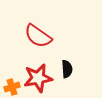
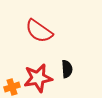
red semicircle: moved 1 px right, 5 px up
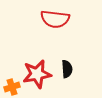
red semicircle: moved 16 px right, 12 px up; rotated 28 degrees counterclockwise
red star: moved 1 px left, 4 px up
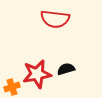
black semicircle: moved 1 px left; rotated 102 degrees counterclockwise
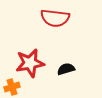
red semicircle: moved 1 px up
red star: moved 7 px left, 11 px up
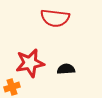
black semicircle: rotated 12 degrees clockwise
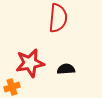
red semicircle: moved 3 px right; rotated 92 degrees counterclockwise
